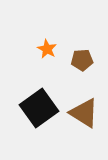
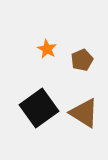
brown pentagon: rotated 20 degrees counterclockwise
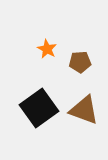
brown pentagon: moved 2 px left, 2 px down; rotated 20 degrees clockwise
brown triangle: moved 3 px up; rotated 12 degrees counterclockwise
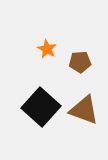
black square: moved 2 px right, 1 px up; rotated 12 degrees counterclockwise
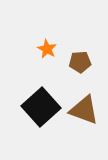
black square: rotated 6 degrees clockwise
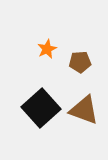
orange star: rotated 18 degrees clockwise
black square: moved 1 px down
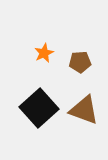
orange star: moved 3 px left, 4 px down
black square: moved 2 px left
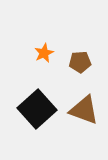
black square: moved 2 px left, 1 px down
